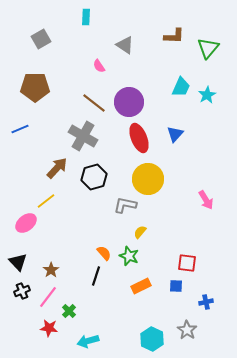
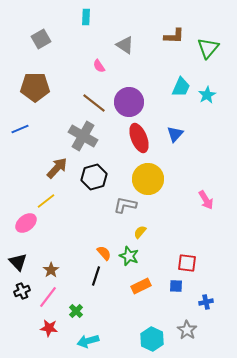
green cross: moved 7 px right
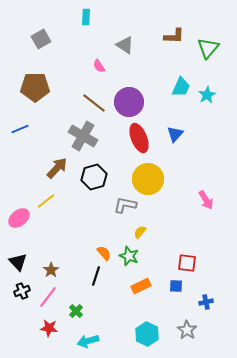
pink ellipse: moved 7 px left, 5 px up
cyan hexagon: moved 5 px left, 5 px up
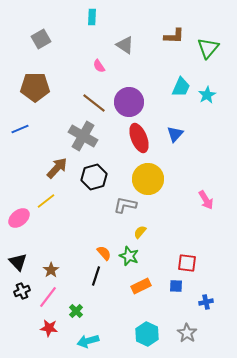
cyan rectangle: moved 6 px right
gray star: moved 3 px down
